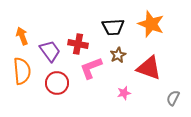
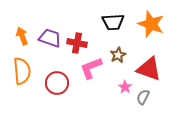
black trapezoid: moved 5 px up
red cross: moved 1 px left, 1 px up
purple trapezoid: moved 13 px up; rotated 35 degrees counterclockwise
red triangle: moved 1 px down
pink star: moved 1 px right, 6 px up; rotated 24 degrees counterclockwise
gray semicircle: moved 30 px left, 1 px up
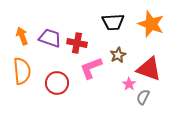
pink star: moved 4 px right, 3 px up
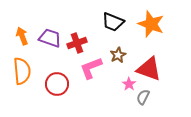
black trapezoid: rotated 25 degrees clockwise
red cross: rotated 30 degrees counterclockwise
red circle: moved 1 px down
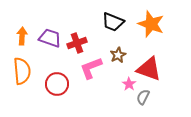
orange arrow: rotated 24 degrees clockwise
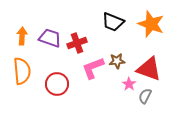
brown star: moved 1 px left, 6 px down; rotated 21 degrees clockwise
pink L-shape: moved 2 px right
gray semicircle: moved 2 px right, 1 px up
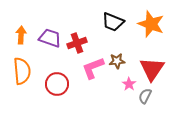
orange arrow: moved 1 px left, 1 px up
red triangle: moved 3 px right; rotated 44 degrees clockwise
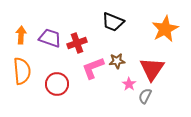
orange star: moved 14 px right, 5 px down; rotated 24 degrees clockwise
